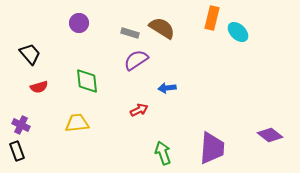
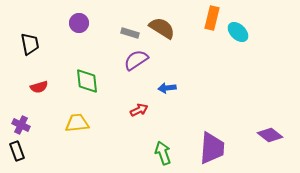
black trapezoid: moved 10 px up; rotated 30 degrees clockwise
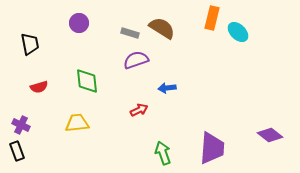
purple semicircle: rotated 15 degrees clockwise
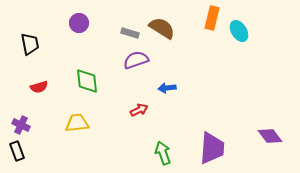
cyan ellipse: moved 1 px right, 1 px up; rotated 15 degrees clockwise
purple diamond: moved 1 px down; rotated 15 degrees clockwise
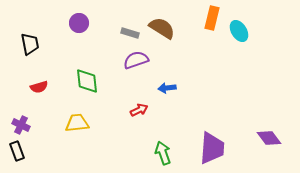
purple diamond: moved 1 px left, 2 px down
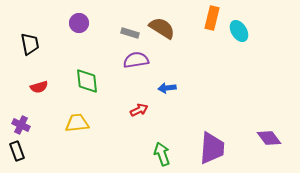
purple semicircle: rotated 10 degrees clockwise
green arrow: moved 1 px left, 1 px down
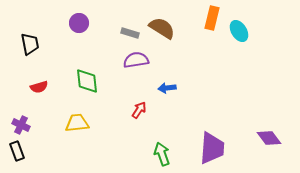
red arrow: rotated 30 degrees counterclockwise
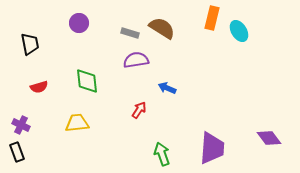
blue arrow: rotated 30 degrees clockwise
black rectangle: moved 1 px down
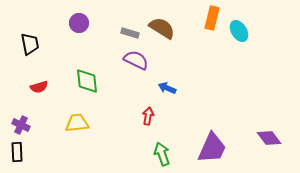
purple semicircle: rotated 35 degrees clockwise
red arrow: moved 9 px right, 6 px down; rotated 24 degrees counterclockwise
purple trapezoid: rotated 20 degrees clockwise
black rectangle: rotated 18 degrees clockwise
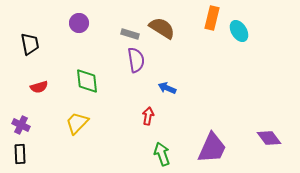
gray rectangle: moved 1 px down
purple semicircle: rotated 55 degrees clockwise
yellow trapezoid: rotated 40 degrees counterclockwise
black rectangle: moved 3 px right, 2 px down
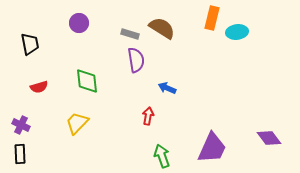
cyan ellipse: moved 2 px left, 1 px down; rotated 65 degrees counterclockwise
green arrow: moved 2 px down
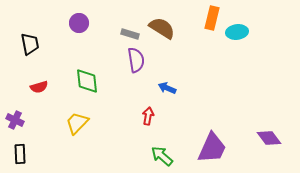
purple cross: moved 6 px left, 5 px up
green arrow: rotated 30 degrees counterclockwise
